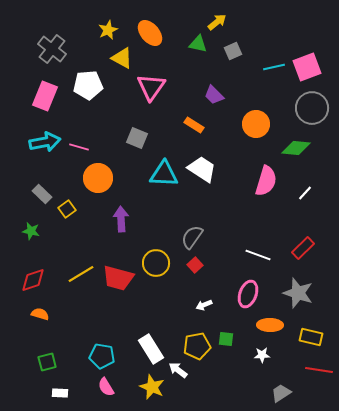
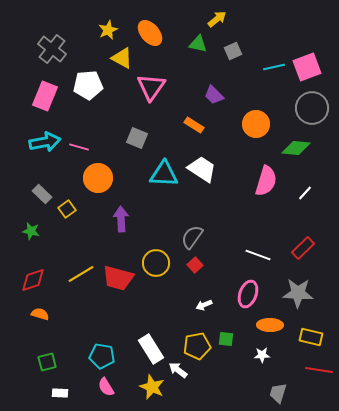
yellow arrow at (217, 22): moved 3 px up
gray star at (298, 293): rotated 16 degrees counterclockwise
gray trapezoid at (281, 393): moved 3 px left; rotated 40 degrees counterclockwise
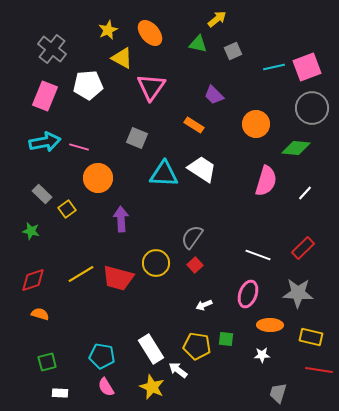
yellow pentagon at (197, 346): rotated 20 degrees clockwise
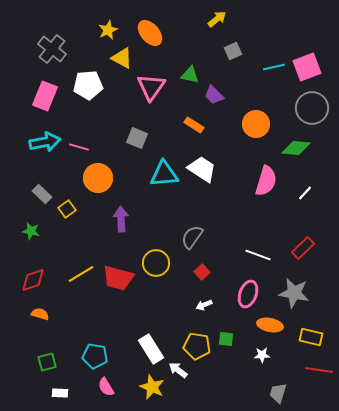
green triangle at (198, 44): moved 8 px left, 31 px down
cyan triangle at (164, 174): rotated 8 degrees counterclockwise
red square at (195, 265): moved 7 px right, 7 px down
gray star at (298, 293): moved 4 px left; rotated 8 degrees clockwise
orange ellipse at (270, 325): rotated 10 degrees clockwise
cyan pentagon at (102, 356): moved 7 px left
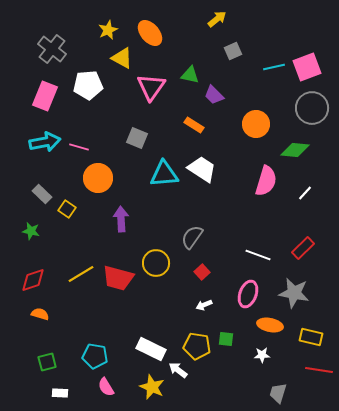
green diamond at (296, 148): moved 1 px left, 2 px down
yellow square at (67, 209): rotated 18 degrees counterclockwise
white rectangle at (151, 349): rotated 32 degrees counterclockwise
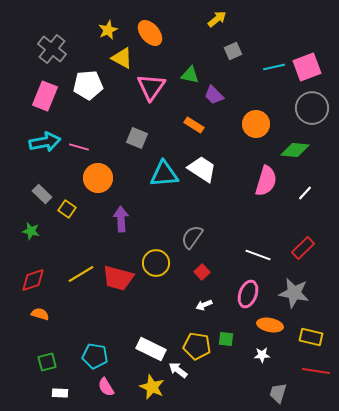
red line at (319, 370): moved 3 px left, 1 px down
